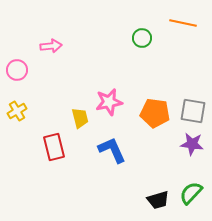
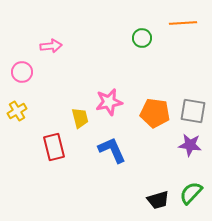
orange line: rotated 16 degrees counterclockwise
pink circle: moved 5 px right, 2 px down
purple star: moved 2 px left, 1 px down
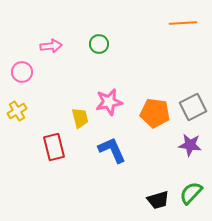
green circle: moved 43 px left, 6 px down
gray square: moved 4 px up; rotated 36 degrees counterclockwise
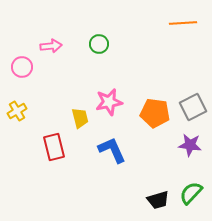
pink circle: moved 5 px up
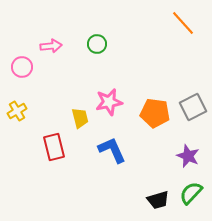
orange line: rotated 52 degrees clockwise
green circle: moved 2 px left
purple star: moved 2 px left, 11 px down; rotated 15 degrees clockwise
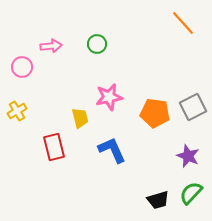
pink star: moved 5 px up
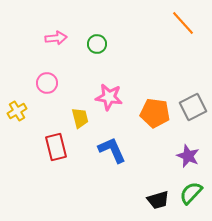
pink arrow: moved 5 px right, 8 px up
pink circle: moved 25 px right, 16 px down
pink star: rotated 20 degrees clockwise
red rectangle: moved 2 px right
